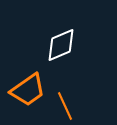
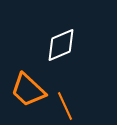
orange trapezoid: rotated 78 degrees clockwise
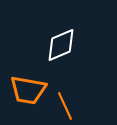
orange trapezoid: rotated 33 degrees counterclockwise
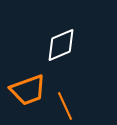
orange trapezoid: rotated 30 degrees counterclockwise
